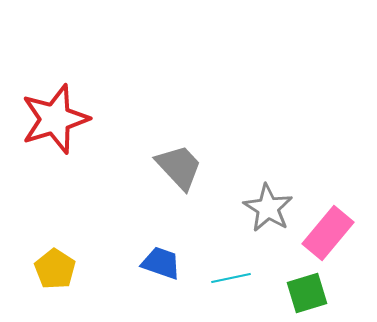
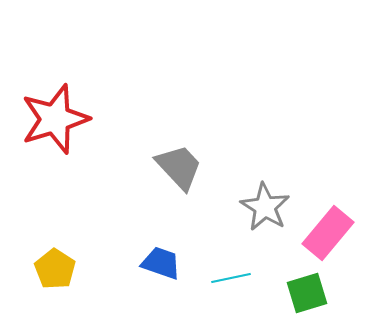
gray star: moved 3 px left, 1 px up
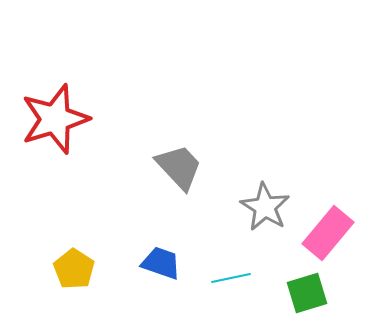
yellow pentagon: moved 19 px right
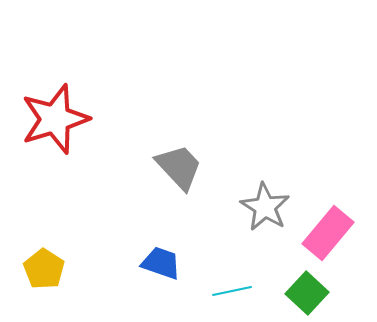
yellow pentagon: moved 30 px left
cyan line: moved 1 px right, 13 px down
green square: rotated 30 degrees counterclockwise
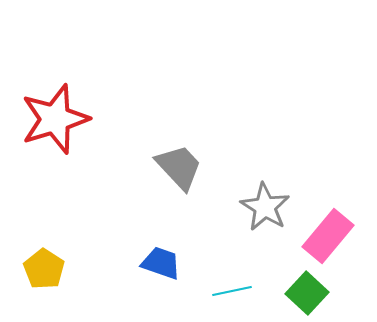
pink rectangle: moved 3 px down
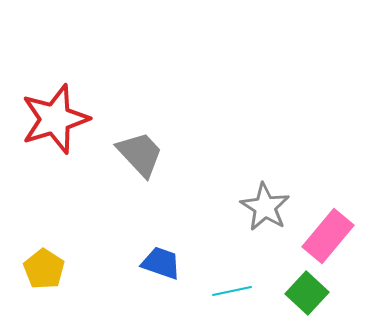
gray trapezoid: moved 39 px left, 13 px up
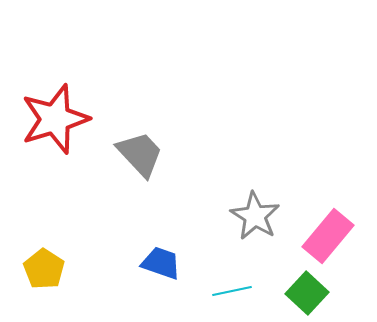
gray star: moved 10 px left, 9 px down
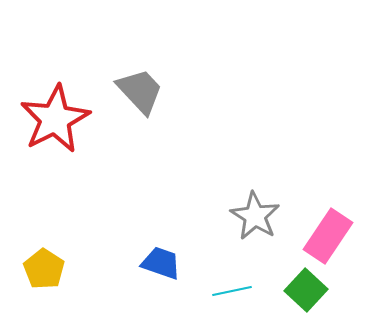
red star: rotated 10 degrees counterclockwise
gray trapezoid: moved 63 px up
pink rectangle: rotated 6 degrees counterclockwise
green square: moved 1 px left, 3 px up
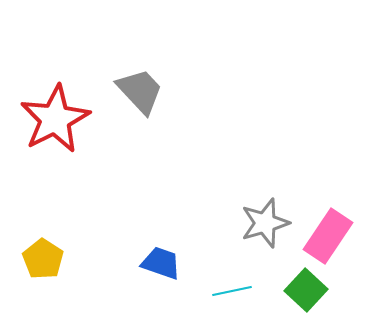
gray star: moved 10 px right, 7 px down; rotated 24 degrees clockwise
yellow pentagon: moved 1 px left, 10 px up
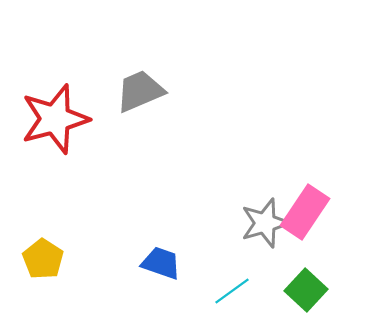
gray trapezoid: rotated 70 degrees counterclockwise
red star: rotated 12 degrees clockwise
pink rectangle: moved 23 px left, 24 px up
cyan line: rotated 24 degrees counterclockwise
